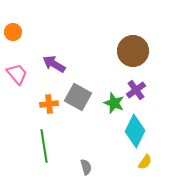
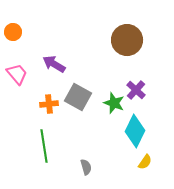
brown circle: moved 6 px left, 11 px up
purple cross: rotated 12 degrees counterclockwise
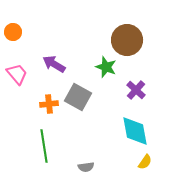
green star: moved 8 px left, 36 px up
cyan diamond: rotated 36 degrees counterclockwise
gray semicircle: rotated 98 degrees clockwise
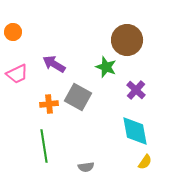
pink trapezoid: rotated 105 degrees clockwise
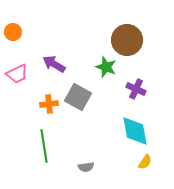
purple cross: moved 1 px up; rotated 18 degrees counterclockwise
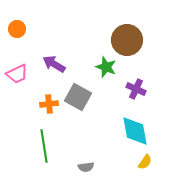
orange circle: moved 4 px right, 3 px up
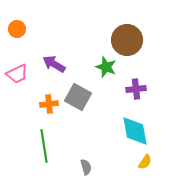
purple cross: rotated 30 degrees counterclockwise
gray semicircle: rotated 98 degrees counterclockwise
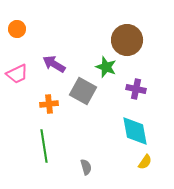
purple cross: rotated 18 degrees clockwise
gray square: moved 5 px right, 6 px up
